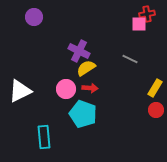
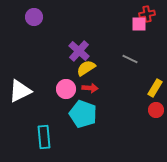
purple cross: rotated 15 degrees clockwise
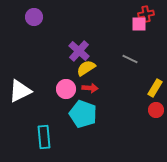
red cross: moved 1 px left
